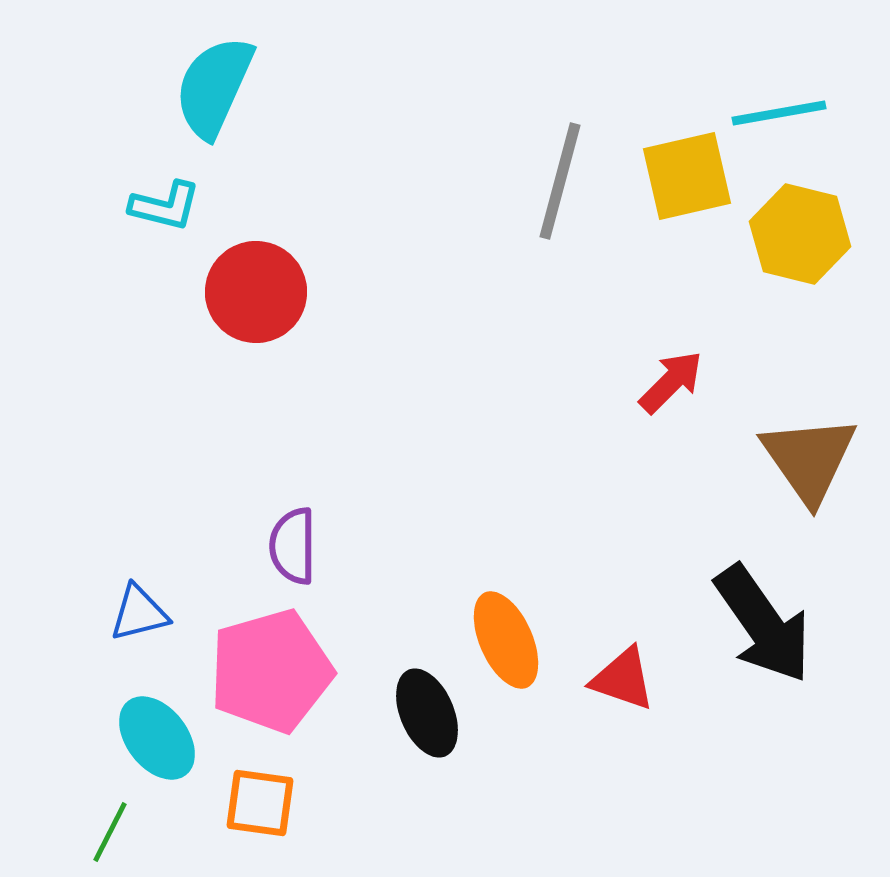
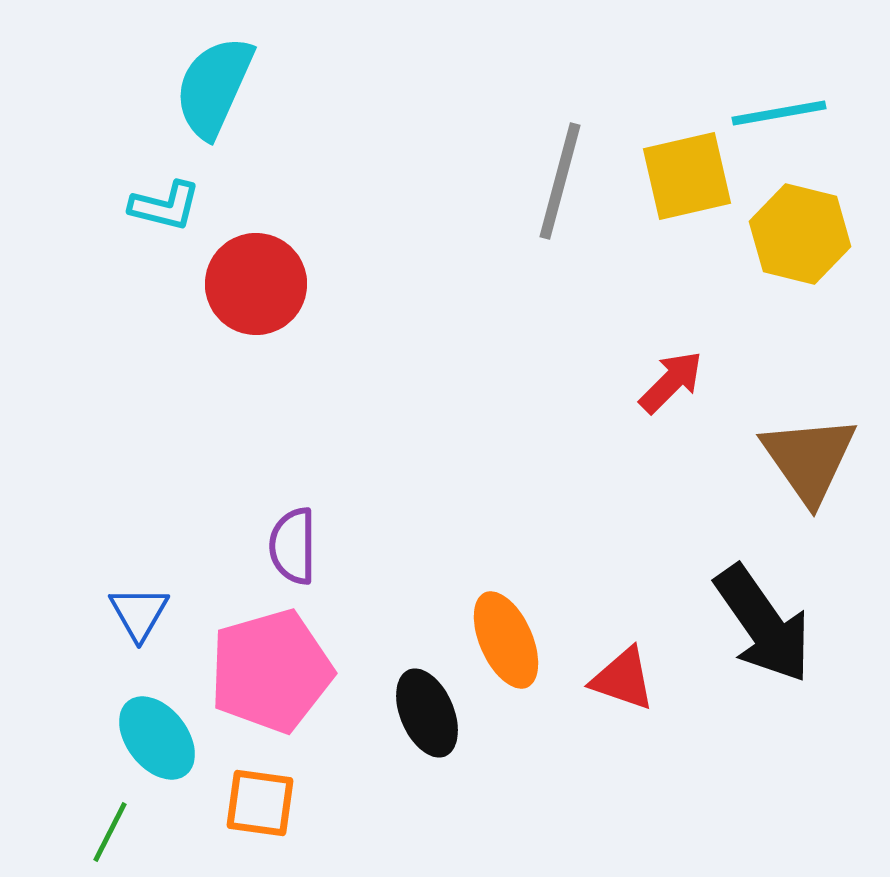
red circle: moved 8 px up
blue triangle: rotated 46 degrees counterclockwise
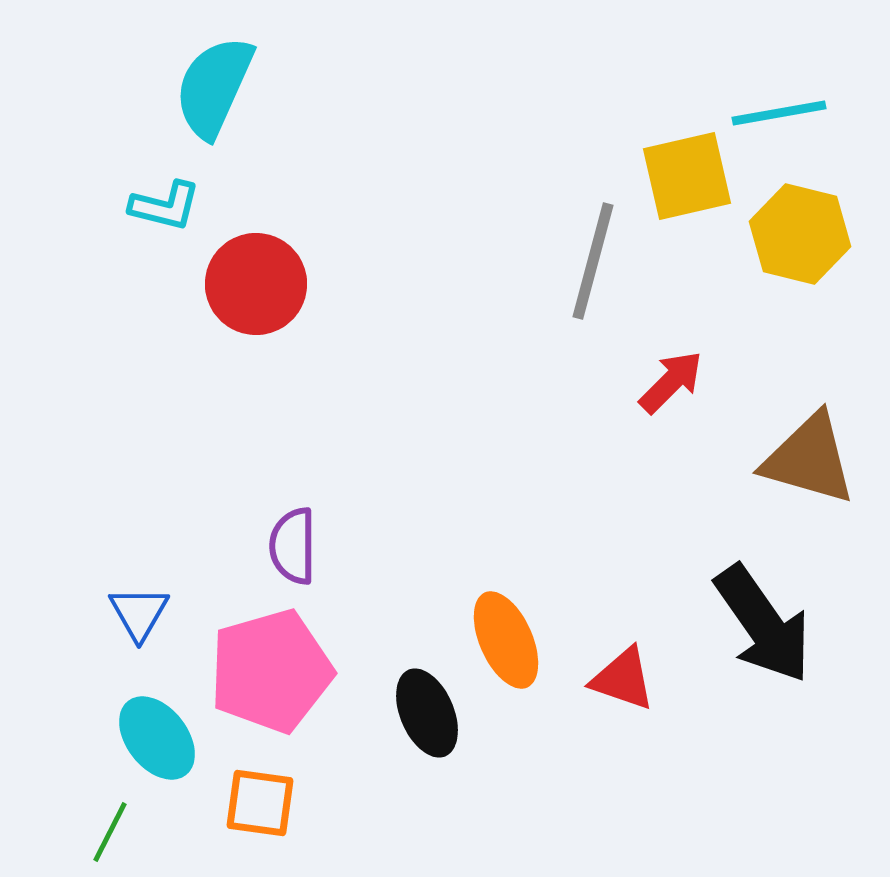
gray line: moved 33 px right, 80 px down
brown triangle: rotated 39 degrees counterclockwise
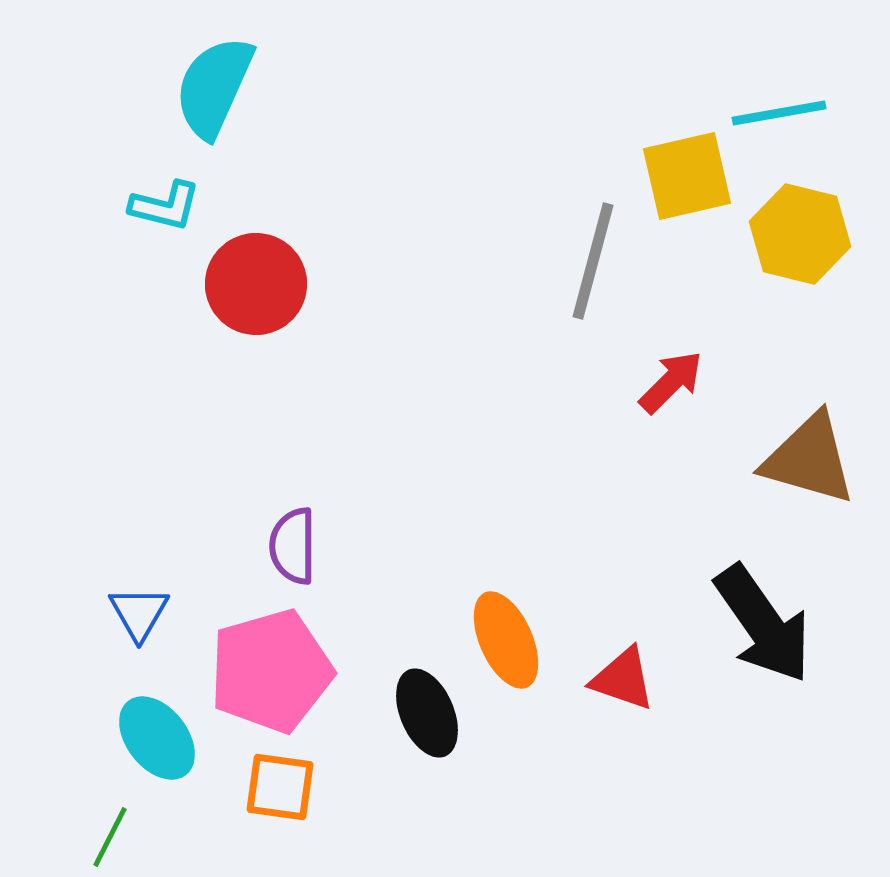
orange square: moved 20 px right, 16 px up
green line: moved 5 px down
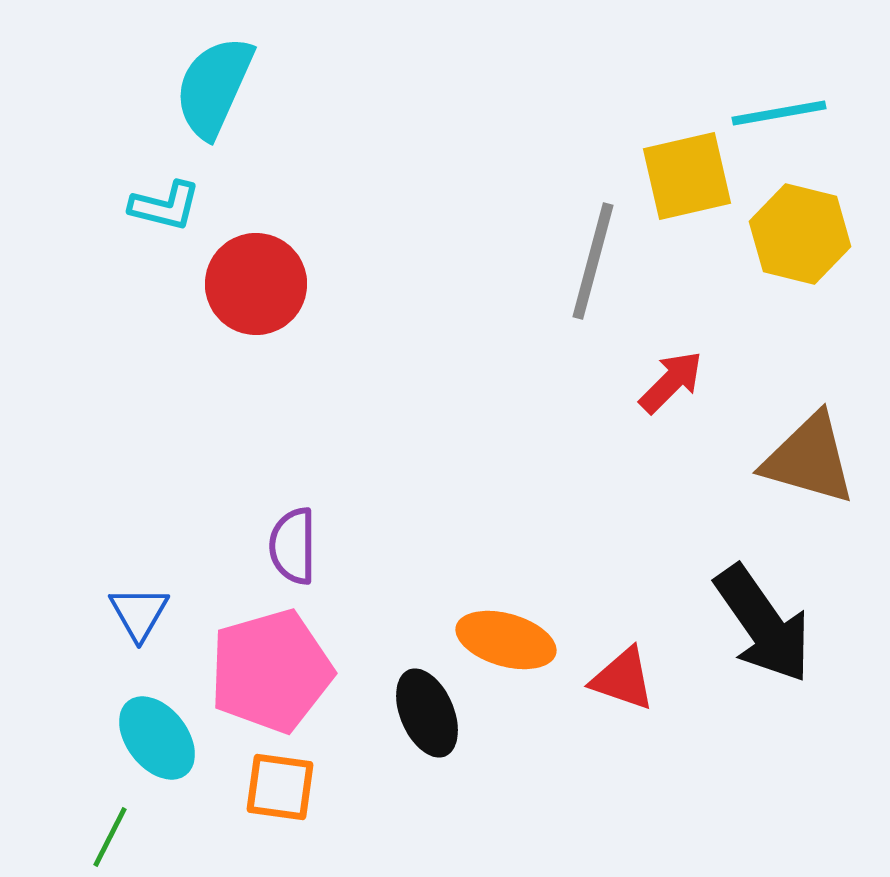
orange ellipse: rotated 50 degrees counterclockwise
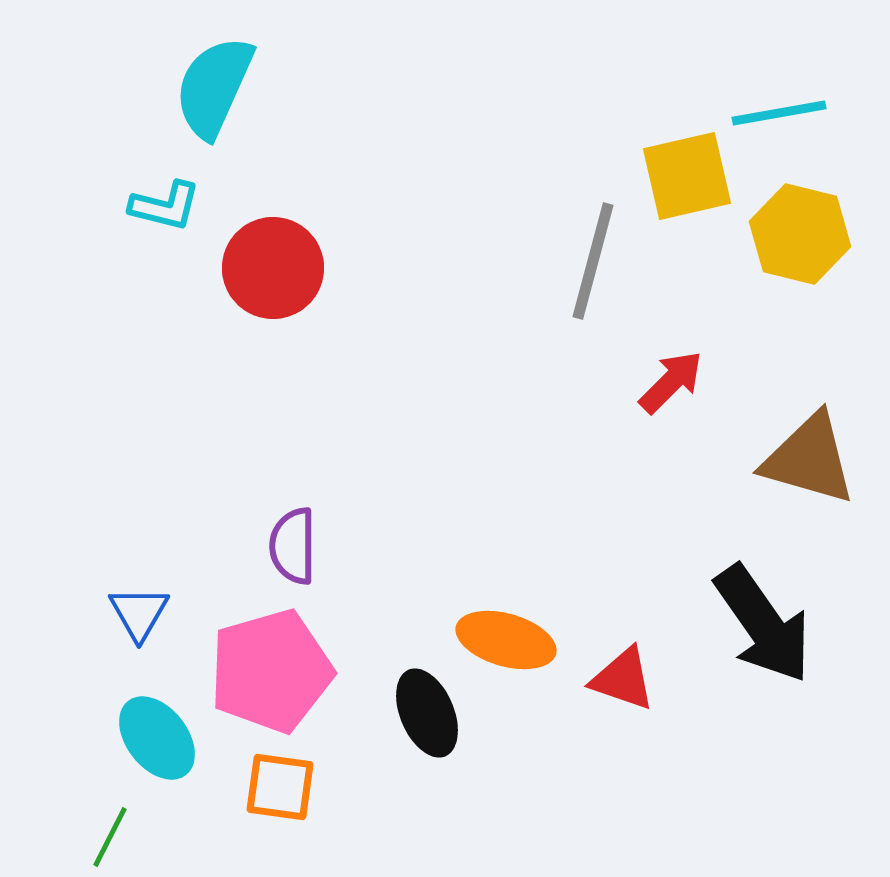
red circle: moved 17 px right, 16 px up
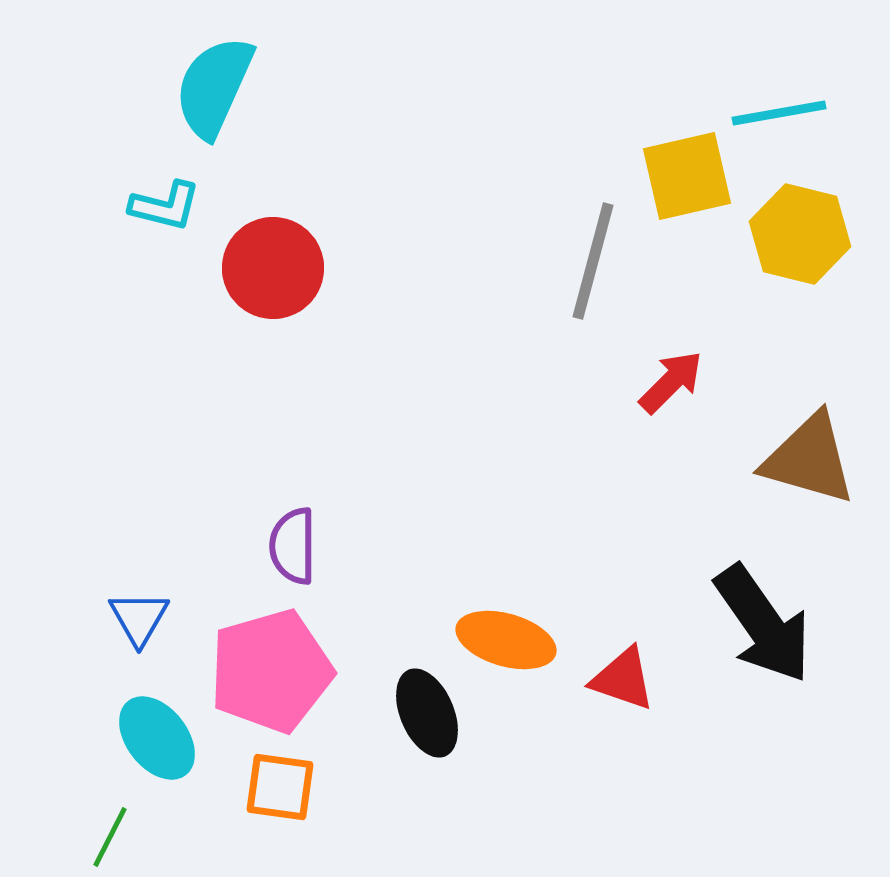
blue triangle: moved 5 px down
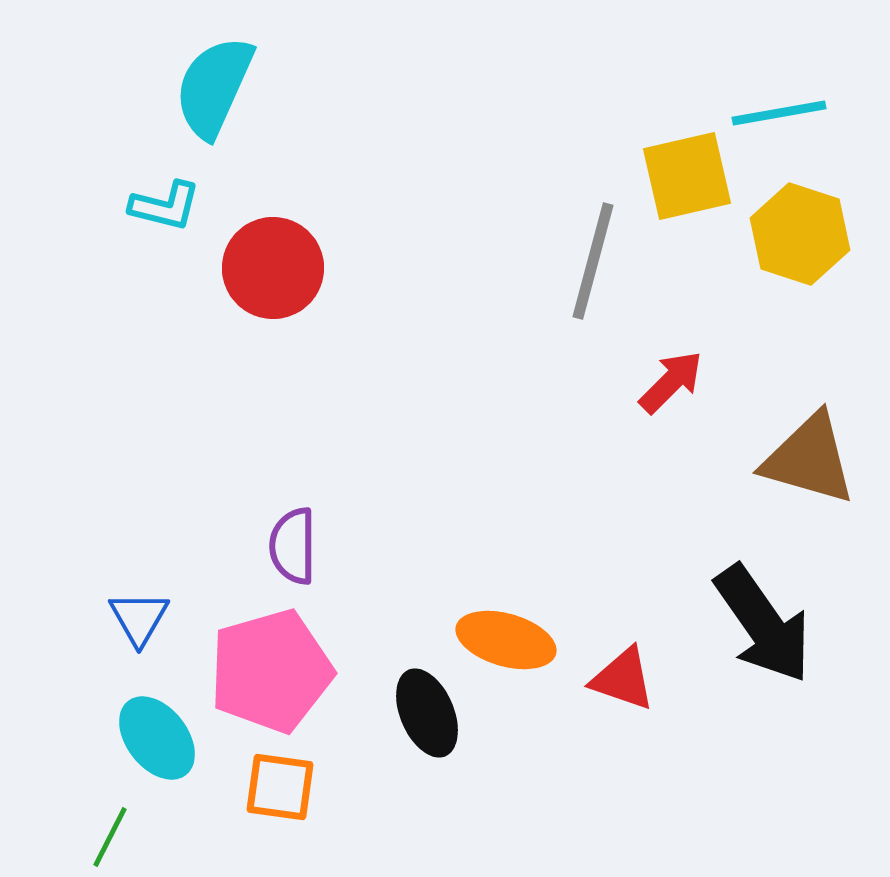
yellow hexagon: rotated 4 degrees clockwise
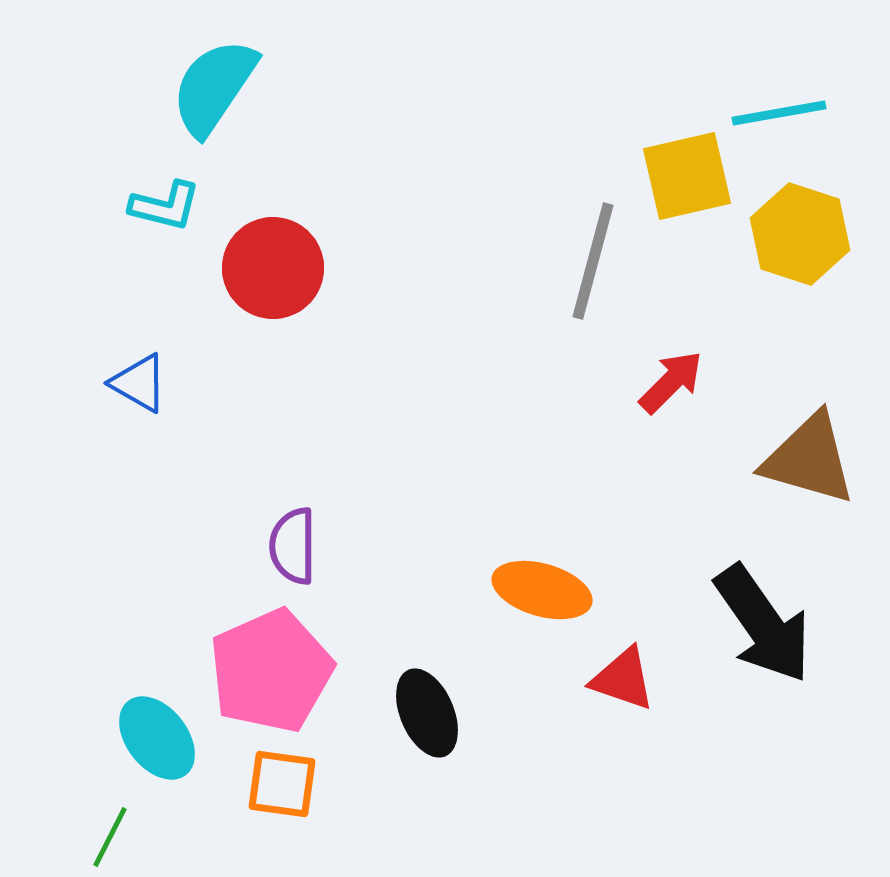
cyan semicircle: rotated 10 degrees clockwise
blue triangle: moved 235 px up; rotated 30 degrees counterclockwise
orange ellipse: moved 36 px right, 50 px up
pink pentagon: rotated 8 degrees counterclockwise
orange square: moved 2 px right, 3 px up
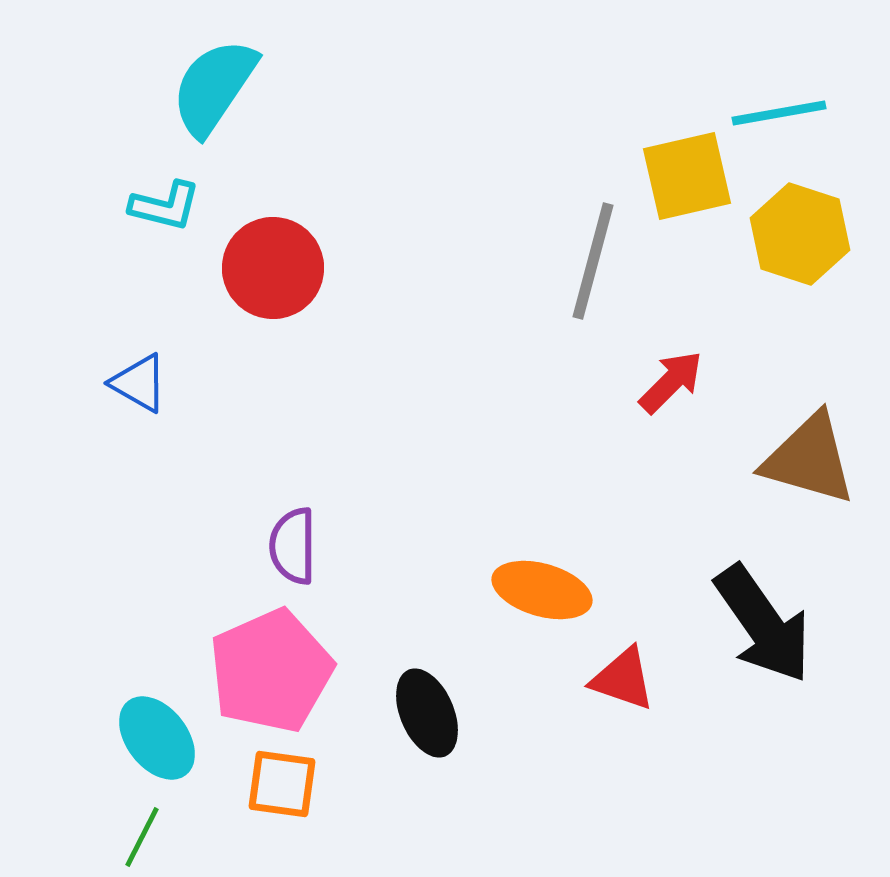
green line: moved 32 px right
